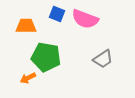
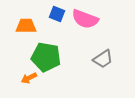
orange arrow: moved 1 px right
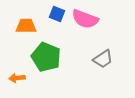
green pentagon: rotated 12 degrees clockwise
orange arrow: moved 12 px left; rotated 21 degrees clockwise
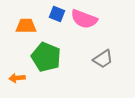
pink semicircle: moved 1 px left
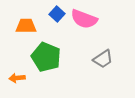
blue square: rotated 21 degrees clockwise
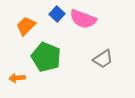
pink semicircle: moved 1 px left
orange trapezoid: rotated 45 degrees counterclockwise
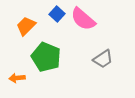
pink semicircle: rotated 20 degrees clockwise
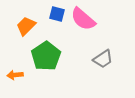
blue square: rotated 28 degrees counterclockwise
green pentagon: moved 1 px up; rotated 16 degrees clockwise
orange arrow: moved 2 px left, 3 px up
